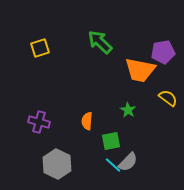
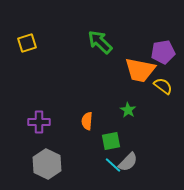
yellow square: moved 13 px left, 5 px up
yellow semicircle: moved 5 px left, 12 px up
purple cross: rotated 15 degrees counterclockwise
gray hexagon: moved 10 px left
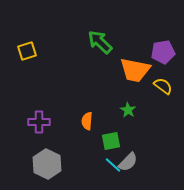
yellow square: moved 8 px down
orange trapezoid: moved 5 px left
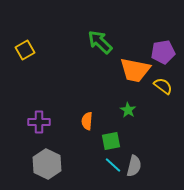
yellow square: moved 2 px left, 1 px up; rotated 12 degrees counterclockwise
gray semicircle: moved 6 px right, 4 px down; rotated 30 degrees counterclockwise
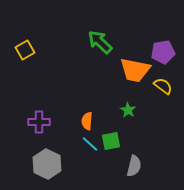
cyan line: moved 23 px left, 21 px up
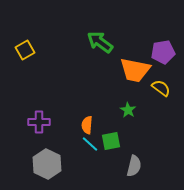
green arrow: rotated 8 degrees counterclockwise
yellow semicircle: moved 2 px left, 2 px down
orange semicircle: moved 4 px down
